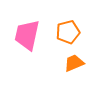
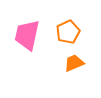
orange pentagon: rotated 10 degrees counterclockwise
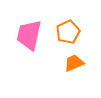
pink trapezoid: moved 2 px right
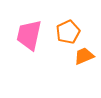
orange trapezoid: moved 10 px right, 7 px up
